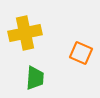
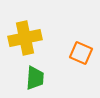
yellow cross: moved 5 px down
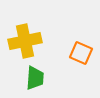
yellow cross: moved 3 px down
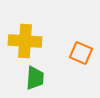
yellow cross: rotated 16 degrees clockwise
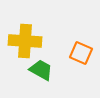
green trapezoid: moved 6 px right, 8 px up; rotated 65 degrees counterclockwise
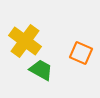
yellow cross: rotated 32 degrees clockwise
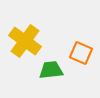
green trapezoid: moved 10 px right; rotated 35 degrees counterclockwise
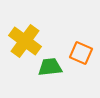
green trapezoid: moved 1 px left, 3 px up
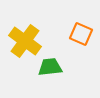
orange square: moved 19 px up
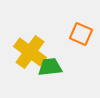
yellow cross: moved 5 px right, 11 px down
